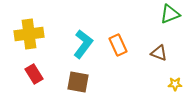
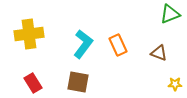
red rectangle: moved 1 px left, 9 px down
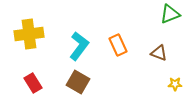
cyan L-shape: moved 4 px left, 2 px down
brown square: rotated 20 degrees clockwise
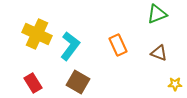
green triangle: moved 13 px left
yellow cross: moved 8 px right; rotated 32 degrees clockwise
cyan L-shape: moved 9 px left
